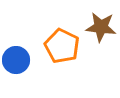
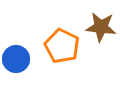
blue circle: moved 1 px up
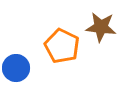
blue circle: moved 9 px down
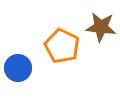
blue circle: moved 2 px right
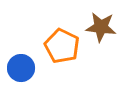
blue circle: moved 3 px right
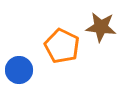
blue circle: moved 2 px left, 2 px down
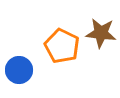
brown star: moved 6 px down
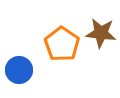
orange pentagon: moved 2 px up; rotated 8 degrees clockwise
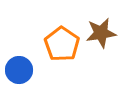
brown star: rotated 16 degrees counterclockwise
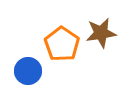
blue circle: moved 9 px right, 1 px down
